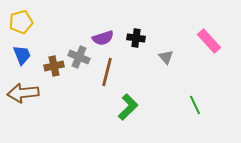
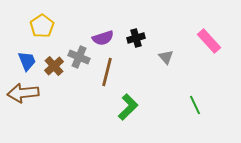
yellow pentagon: moved 21 px right, 4 px down; rotated 20 degrees counterclockwise
black cross: rotated 24 degrees counterclockwise
blue trapezoid: moved 5 px right, 6 px down
brown cross: rotated 30 degrees counterclockwise
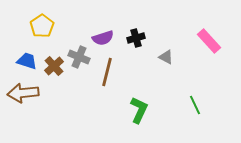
gray triangle: rotated 21 degrees counterclockwise
blue trapezoid: rotated 50 degrees counterclockwise
green L-shape: moved 11 px right, 3 px down; rotated 20 degrees counterclockwise
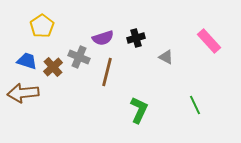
brown cross: moved 1 px left, 1 px down
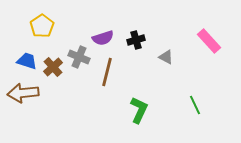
black cross: moved 2 px down
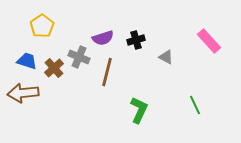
brown cross: moved 1 px right, 1 px down
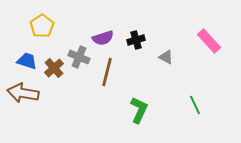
brown arrow: rotated 16 degrees clockwise
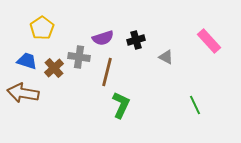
yellow pentagon: moved 2 px down
gray cross: rotated 15 degrees counterclockwise
green L-shape: moved 18 px left, 5 px up
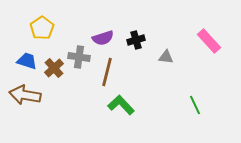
gray triangle: rotated 21 degrees counterclockwise
brown arrow: moved 2 px right, 2 px down
green L-shape: rotated 68 degrees counterclockwise
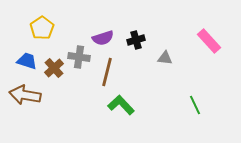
gray triangle: moved 1 px left, 1 px down
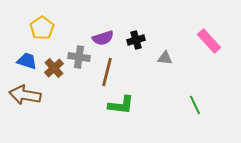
green L-shape: rotated 140 degrees clockwise
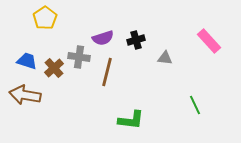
yellow pentagon: moved 3 px right, 10 px up
green L-shape: moved 10 px right, 15 px down
